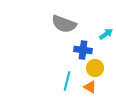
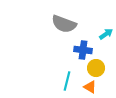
yellow circle: moved 1 px right
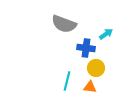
blue cross: moved 3 px right, 2 px up
orange triangle: rotated 24 degrees counterclockwise
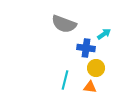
cyan arrow: moved 2 px left
cyan line: moved 2 px left, 1 px up
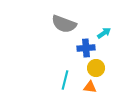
cyan arrow: moved 1 px up
blue cross: rotated 12 degrees counterclockwise
